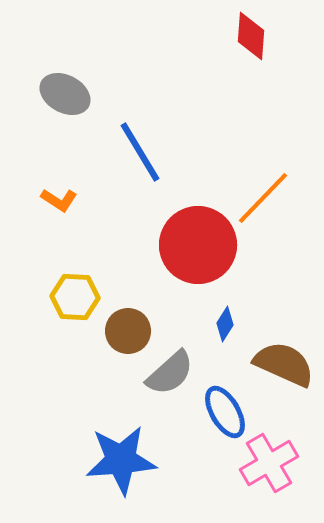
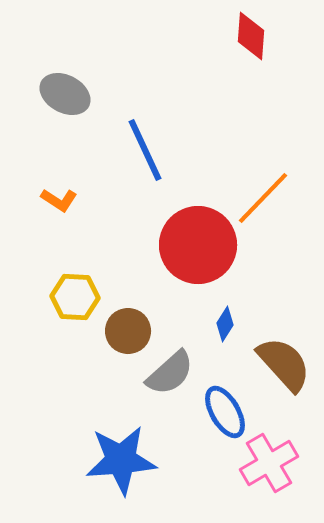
blue line: moved 5 px right, 2 px up; rotated 6 degrees clockwise
brown semicircle: rotated 24 degrees clockwise
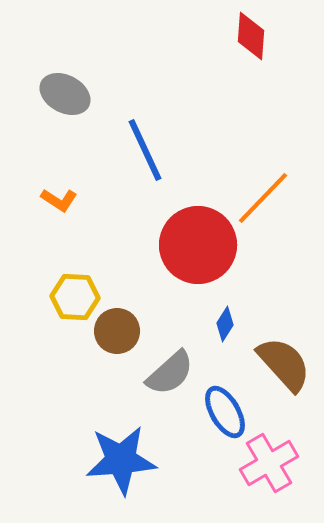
brown circle: moved 11 px left
